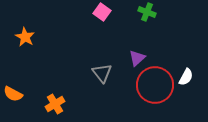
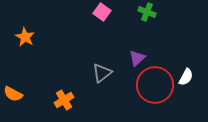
gray triangle: rotated 30 degrees clockwise
orange cross: moved 9 px right, 4 px up
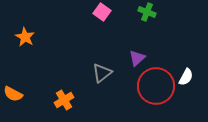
red circle: moved 1 px right, 1 px down
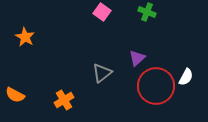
orange semicircle: moved 2 px right, 1 px down
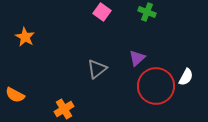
gray triangle: moved 5 px left, 4 px up
orange cross: moved 9 px down
